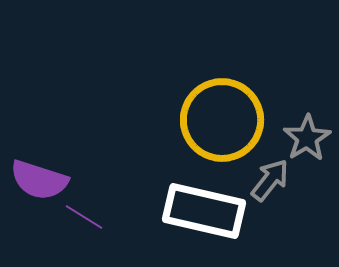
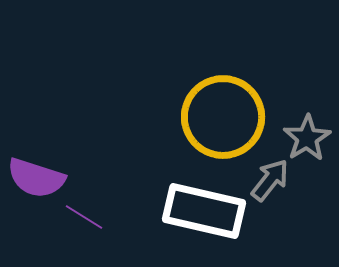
yellow circle: moved 1 px right, 3 px up
purple semicircle: moved 3 px left, 2 px up
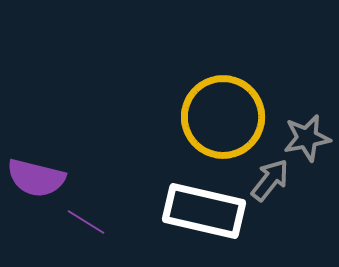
gray star: rotated 21 degrees clockwise
purple semicircle: rotated 4 degrees counterclockwise
purple line: moved 2 px right, 5 px down
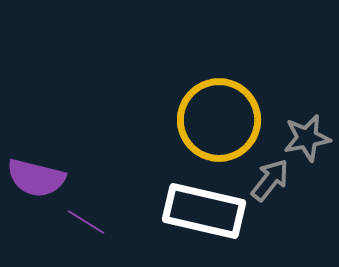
yellow circle: moved 4 px left, 3 px down
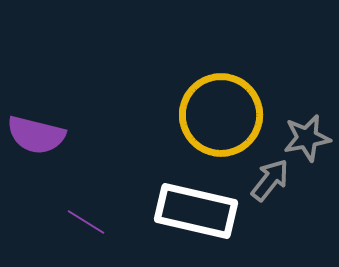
yellow circle: moved 2 px right, 5 px up
purple semicircle: moved 43 px up
white rectangle: moved 8 px left
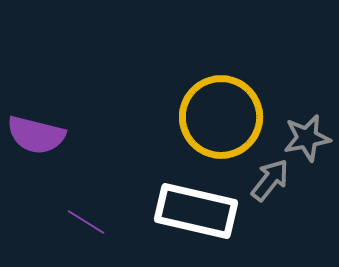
yellow circle: moved 2 px down
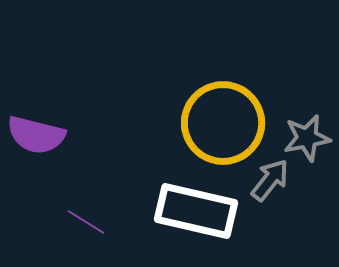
yellow circle: moved 2 px right, 6 px down
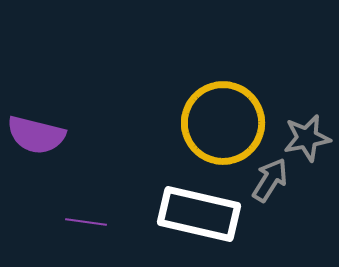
gray arrow: rotated 6 degrees counterclockwise
white rectangle: moved 3 px right, 3 px down
purple line: rotated 24 degrees counterclockwise
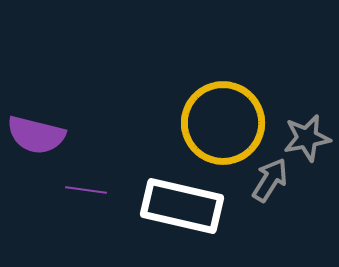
white rectangle: moved 17 px left, 8 px up
purple line: moved 32 px up
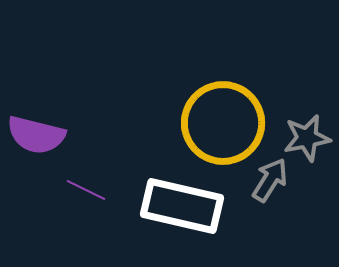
purple line: rotated 18 degrees clockwise
